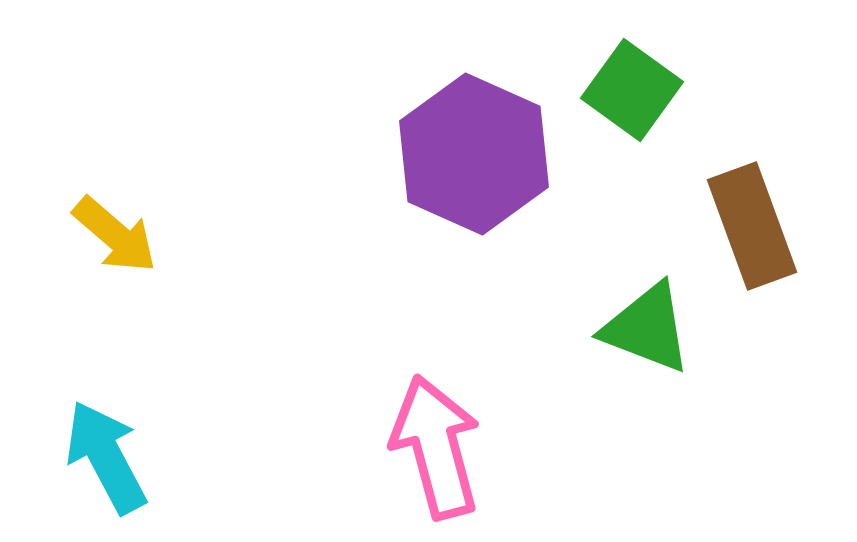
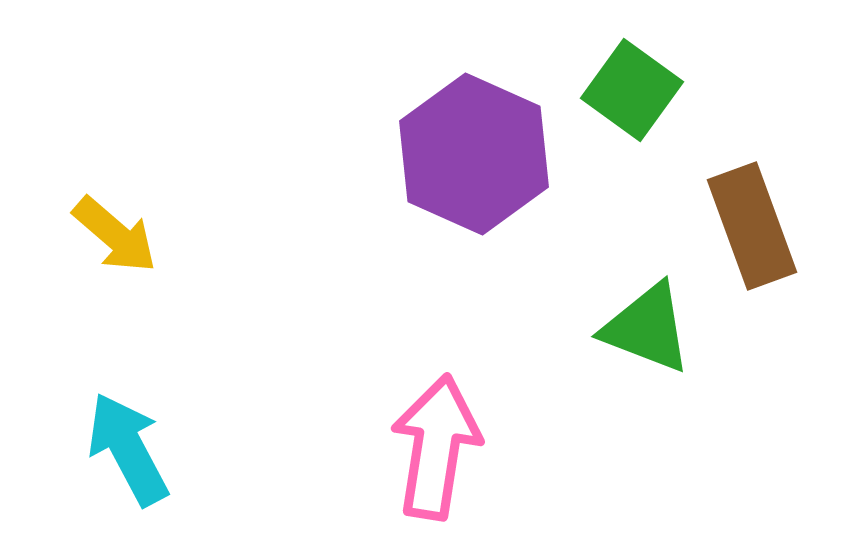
pink arrow: rotated 24 degrees clockwise
cyan arrow: moved 22 px right, 8 px up
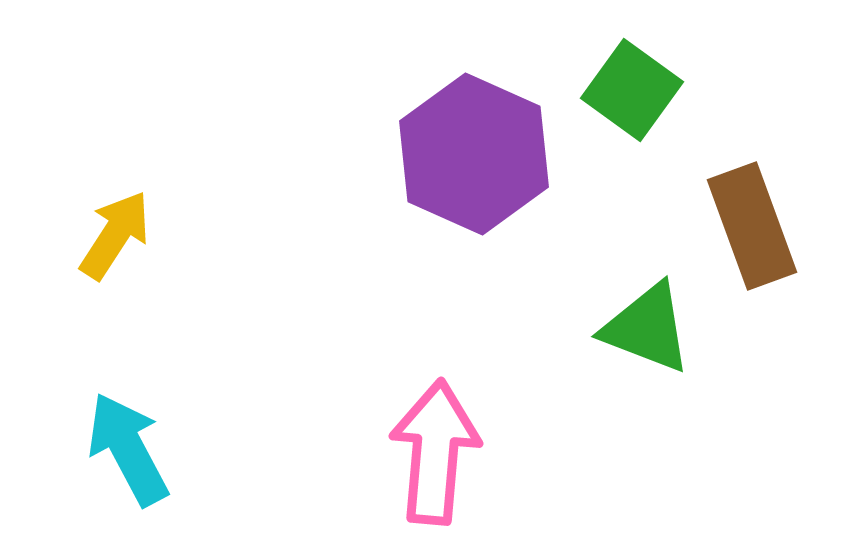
yellow arrow: rotated 98 degrees counterclockwise
pink arrow: moved 1 px left, 5 px down; rotated 4 degrees counterclockwise
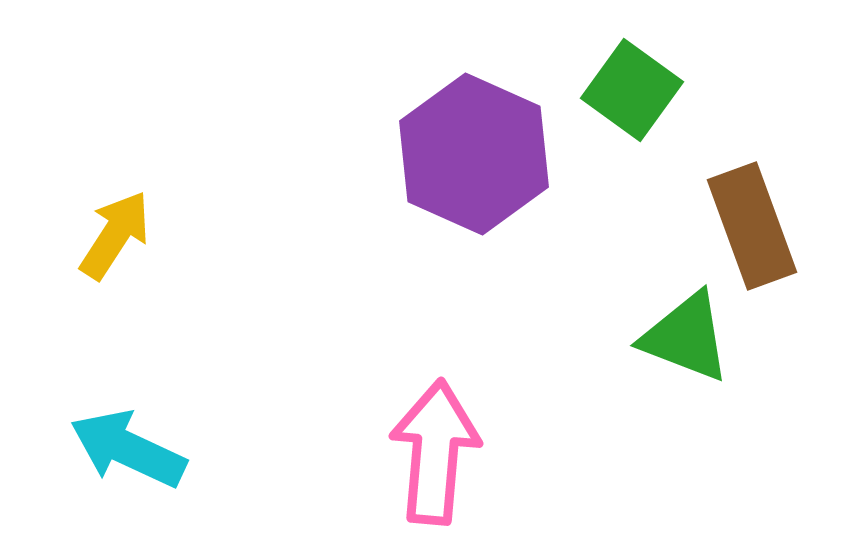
green triangle: moved 39 px right, 9 px down
cyan arrow: rotated 37 degrees counterclockwise
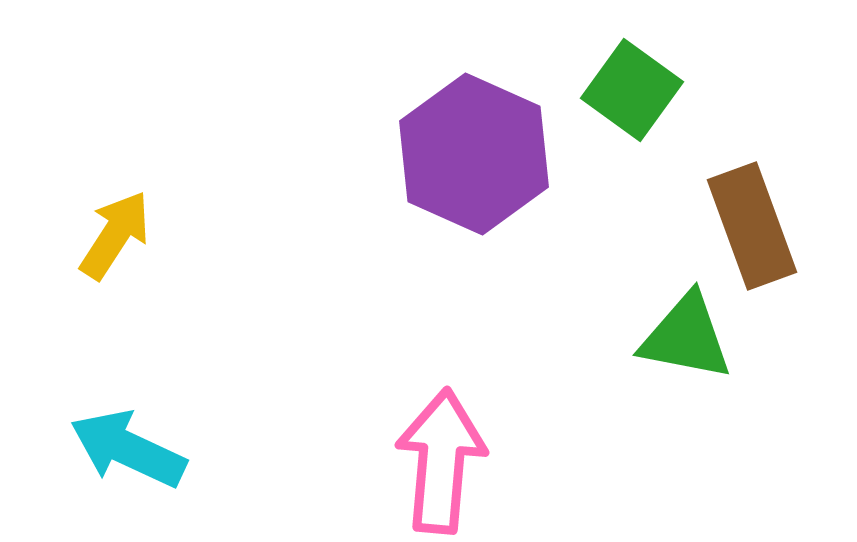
green triangle: rotated 10 degrees counterclockwise
pink arrow: moved 6 px right, 9 px down
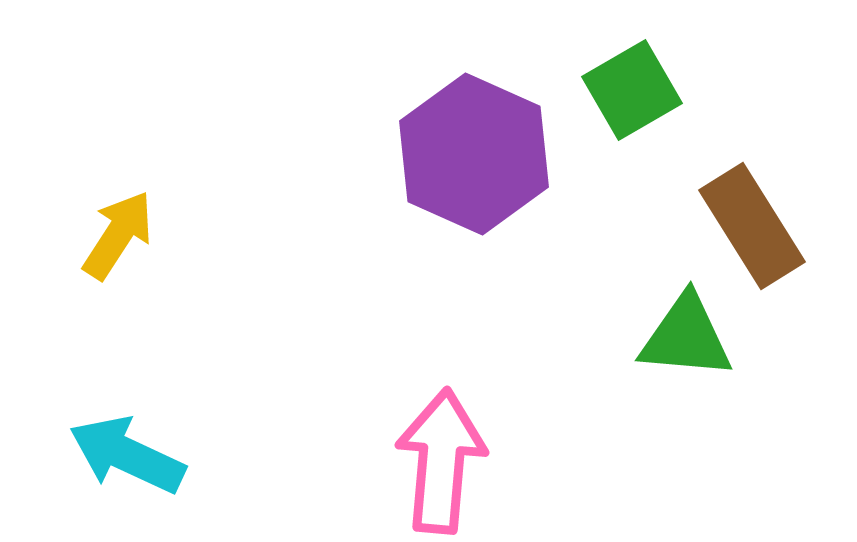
green square: rotated 24 degrees clockwise
brown rectangle: rotated 12 degrees counterclockwise
yellow arrow: moved 3 px right
green triangle: rotated 6 degrees counterclockwise
cyan arrow: moved 1 px left, 6 px down
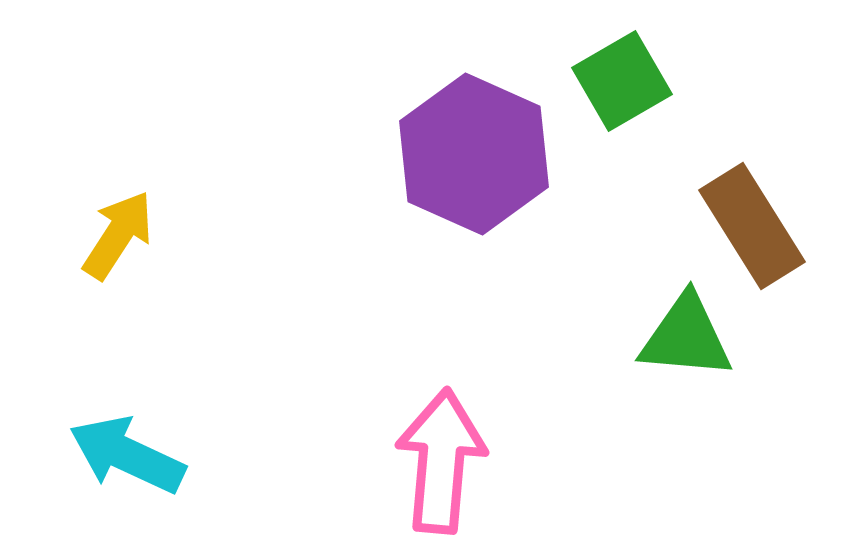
green square: moved 10 px left, 9 px up
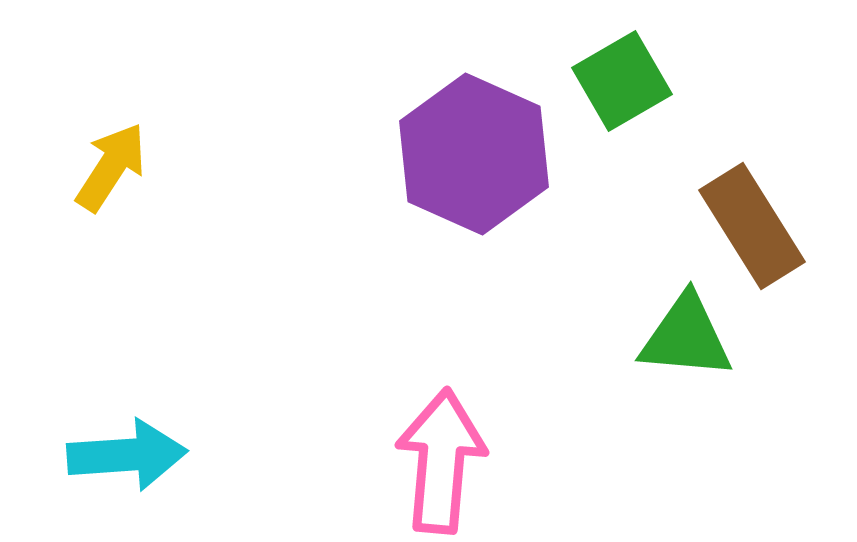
yellow arrow: moved 7 px left, 68 px up
cyan arrow: rotated 151 degrees clockwise
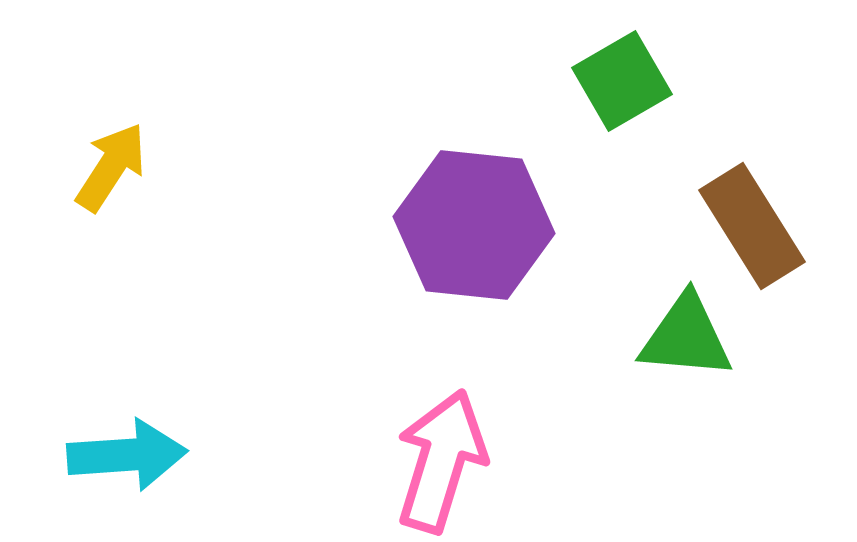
purple hexagon: moved 71 px down; rotated 18 degrees counterclockwise
pink arrow: rotated 12 degrees clockwise
